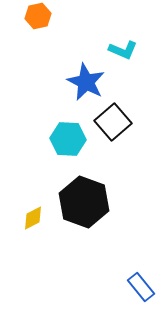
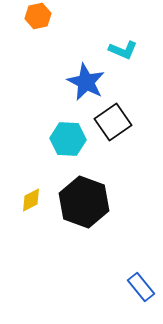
black square: rotated 6 degrees clockwise
yellow diamond: moved 2 px left, 18 px up
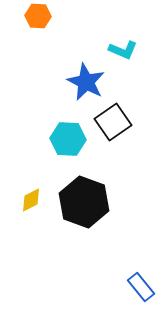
orange hexagon: rotated 15 degrees clockwise
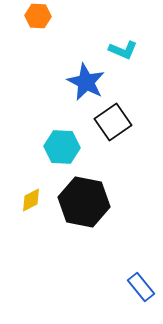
cyan hexagon: moved 6 px left, 8 px down
black hexagon: rotated 9 degrees counterclockwise
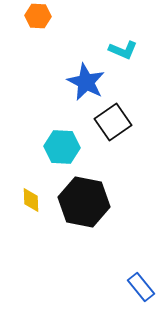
yellow diamond: rotated 65 degrees counterclockwise
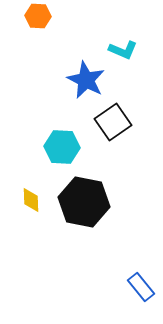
blue star: moved 2 px up
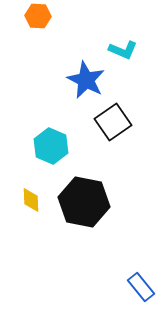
cyan hexagon: moved 11 px left, 1 px up; rotated 20 degrees clockwise
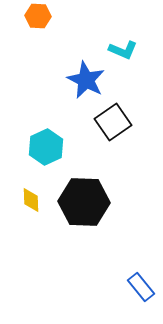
cyan hexagon: moved 5 px left, 1 px down; rotated 12 degrees clockwise
black hexagon: rotated 9 degrees counterclockwise
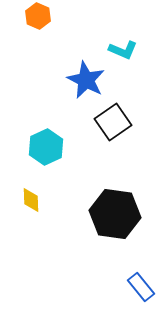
orange hexagon: rotated 20 degrees clockwise
black hexagon: moved 31 px right, 12 px down; rotated 6 degrees clockwise
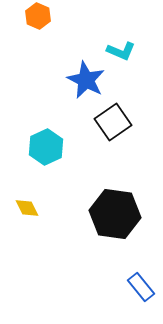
cyan L-shape: moved 2 px left, 1 px down
yellow diamond: moved 4 px left, 8 px down; rotated 25 degrees counterclockwise
